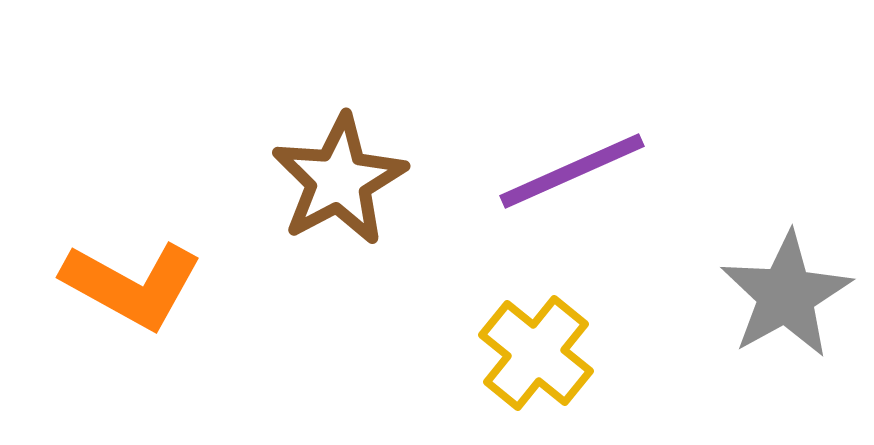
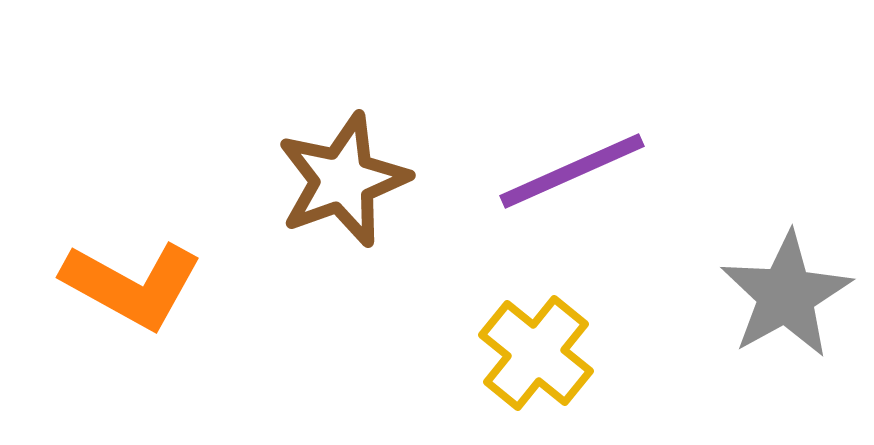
brown star: moved 4 px right; rotated 8 degrees clockwise
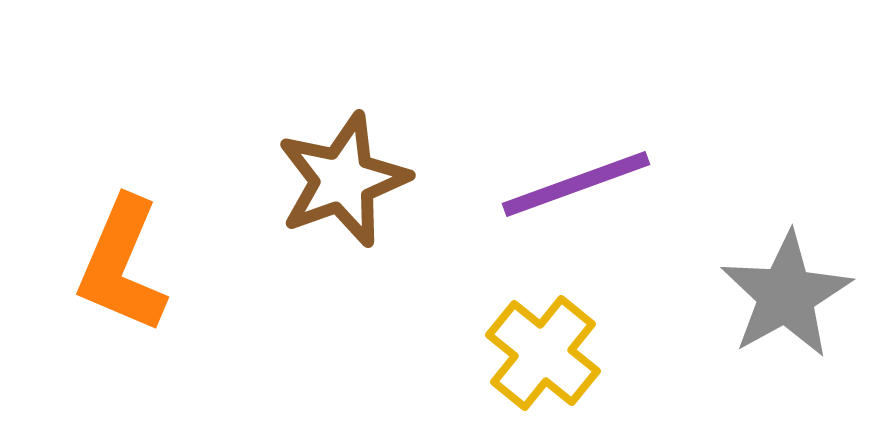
purple line: moved 4 px right, 13 px down; rotated 4 degrees clockwise
orange L-shape: moved 10 px left, 20 px up; rotated 84 degrees clockwise
yellow cross: moved 7 px right
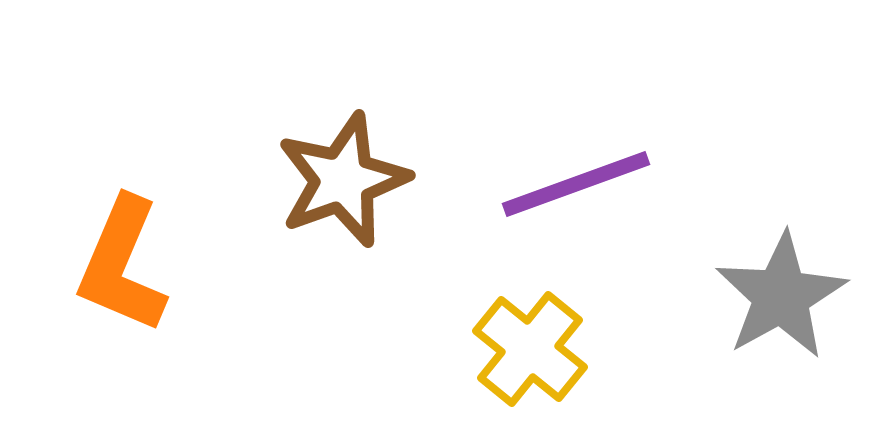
gray star: moved 5 px left, 1 px down
yellow cross: moved 13 px left, 4 px up
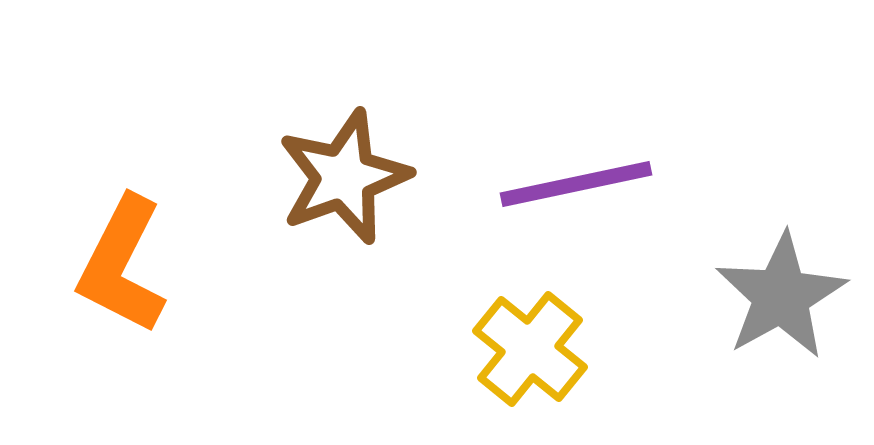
brown star: moved 1 px right, 3 px up
purple line: rotated 8 degrees clockwise
orange L-shape: rotated 4 degrees clockwise
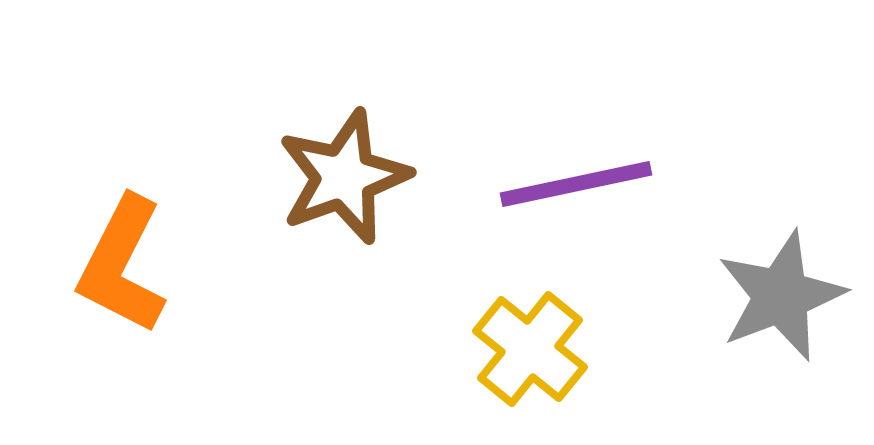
gray star: rotated 8 degrees clockwise
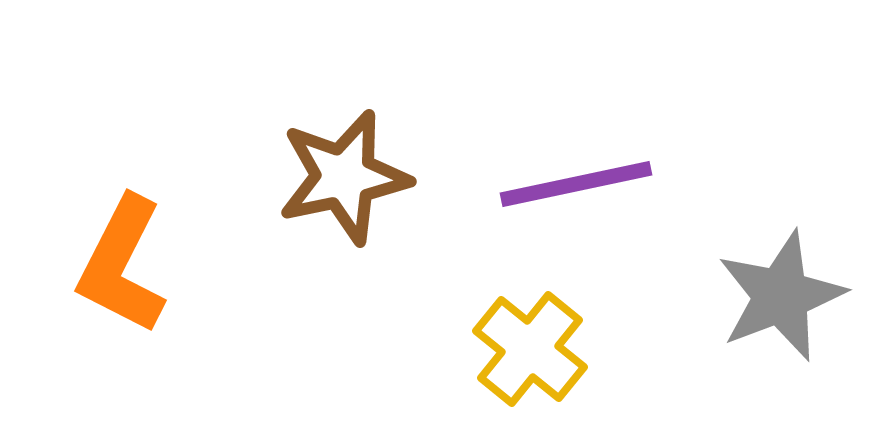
brown star: rotated 8 degrees clockwise
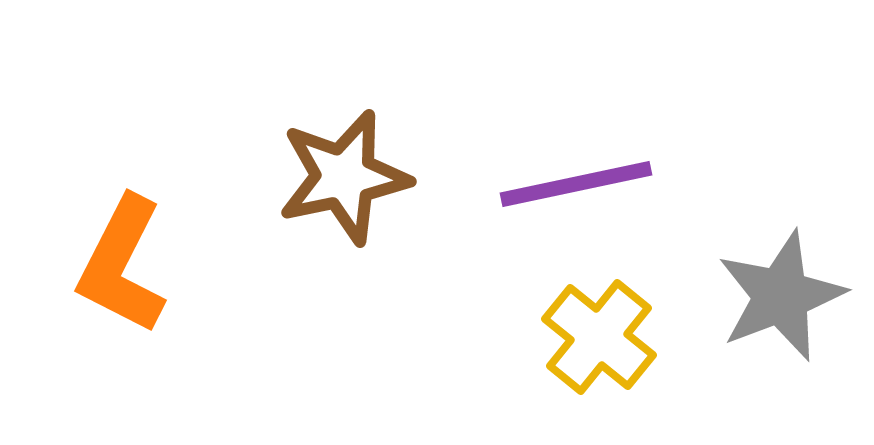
yellow cross: moved 69 px right, 12 px up
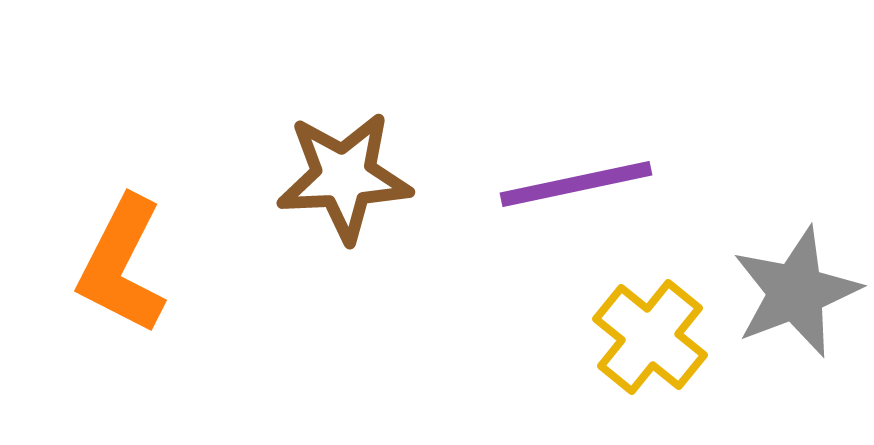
brown star: rotated 9 degrees clockwise
gray star: moved 15 px right, 4 px up
yellow cross: moved 51 px right
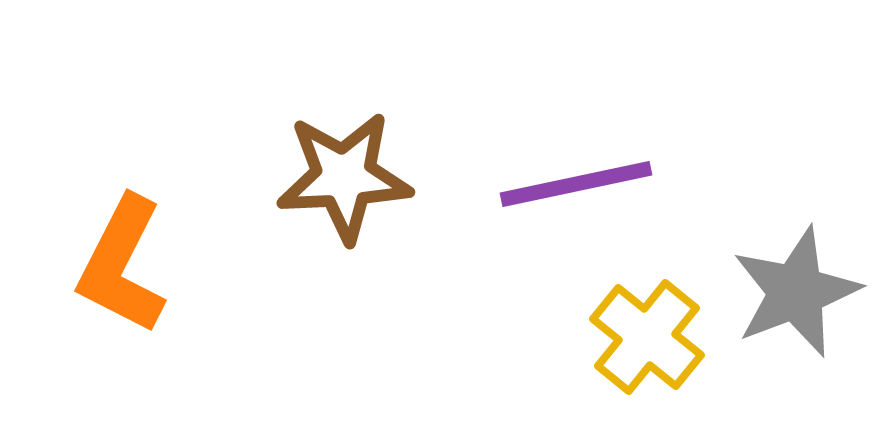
yellow cross: moved 3 px left
